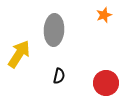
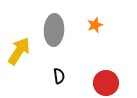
orange star: moved 9 px left, 10 px down
yellow arrow: moved 3 px up
black semicircle: rotated 21 degrees counterclockwise
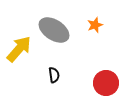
gray ellipse: rotated 60 degrees counterclockwise
yellow arrow: moved 2 px up; rotated 8 degrees clockwise
black semicircle: moved 5 px left, 1 px up
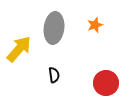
gray ellipse: moved 2 px up; rotated 64 degrees clockwise
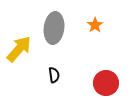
orange star: rotated 14 degrees counterclockwise
